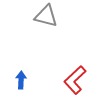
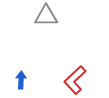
gray triangle: rotated 15 degrees counterclockwise
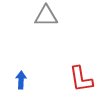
red L-shape: moved 6 px right, 1 px up; rotated 56 degrees counterclockwise
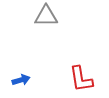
blue arrow: rotated 72 degrees clockwise
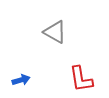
gray triangle: moved 9 px right, 16 px down; rotated 30 degrees clockwise
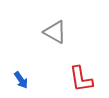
blue arrow: rotated 72 degrees clockwise
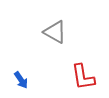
red L-shape: moved 2 px right, 2 px up
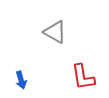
blue arrow: rotated 18 degrees clockwise
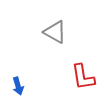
blue arrow: moved 3 px left, 6 px down
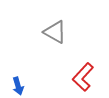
red L-shape: rotated 52 degrees clockwise
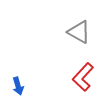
gray triangle: moved 24 px right
